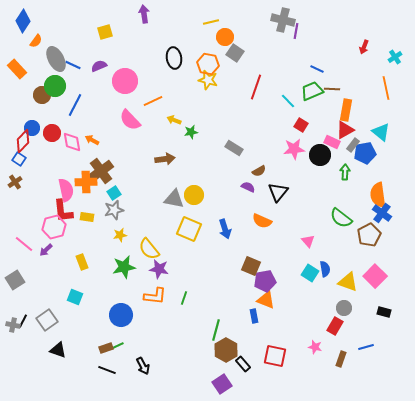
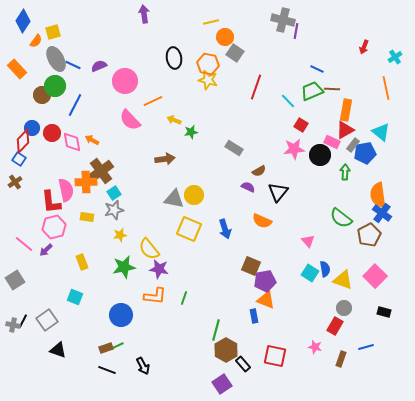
yellow square at (105, 32): moved 52 px left
red L-shape at (63, 211): moved 12 px left, 9 px up
yellow triangle at (348, 282): moved 5 px left, 2 px up
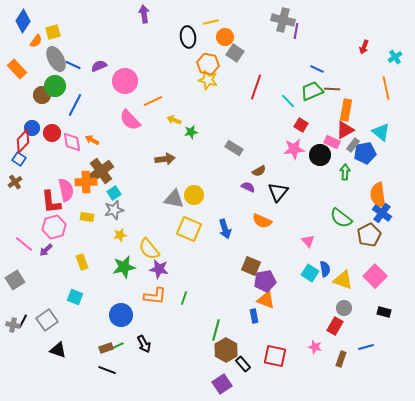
black ellipse at (174, 58): moved 14 px right, 21 px up
black arrow at (143, 366): moved 1 px right, 22 px up
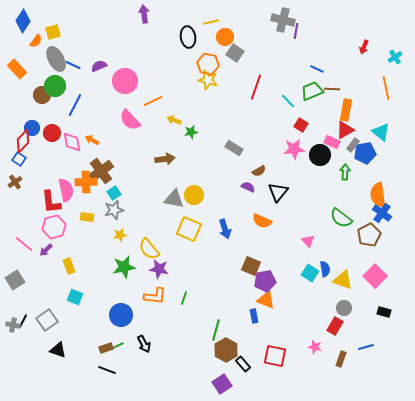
yellow rectangle at (82, 262): moved 13 px left, 4 px down
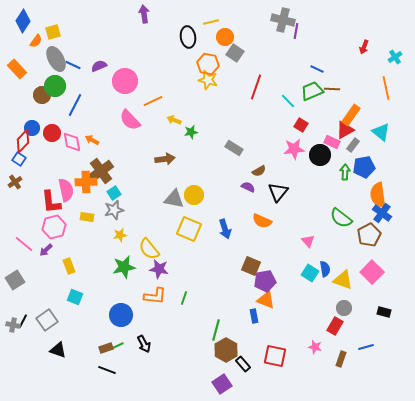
orange rectangle at (346, 110): moved 5 px right, 5 px down; rotated 25 degrees clockwise
blue pentagon at (365, 153): moved 1 px left, 14 px down
pink square at (375, 276): moved 3 px left, 4 px up
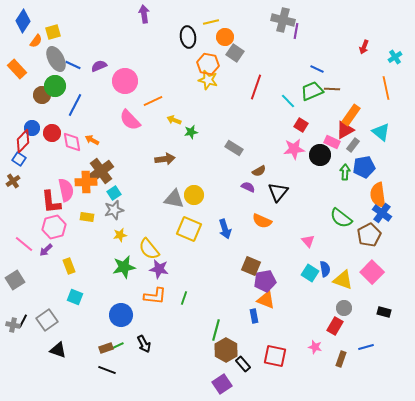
brown cross at (15, 182): moved 2 px left, 1 px up
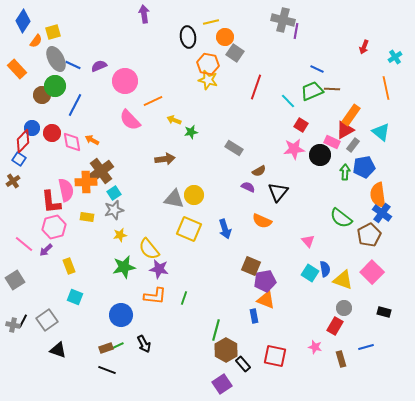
brown rectangle at (341, 359): rotated 35 degrees counterclockwise
